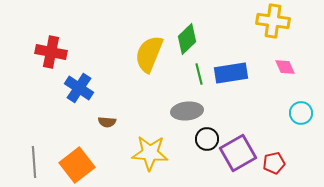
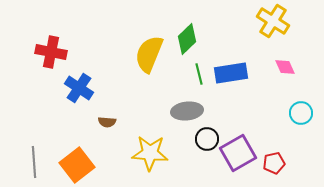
yellow cross: rotated 24 degrees clockwise
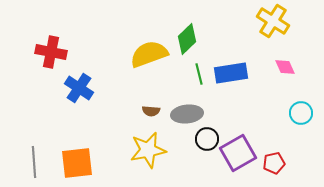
yellow semicircle: rotated 48 degrees clockwise
gray ellipse: moved 3 px down
brown semicircle: moved 44 px right, 11 px up
yellow star: moved 2 px left, 3 px up; rotated 15 degrees counterclockwise
orange square: moved 2 px up; rotated 32 degrees clockwise
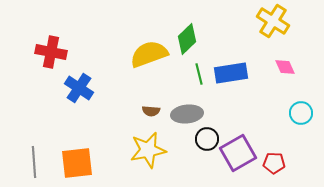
red pentagon: rotated 15 degrees clockwise
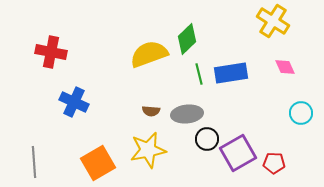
blue cross: moved 5 px left, 14 px down; rotated 8 degrees counterclockwise
orange square: moved 21 px right; rotated 24 degrees counterclockwise
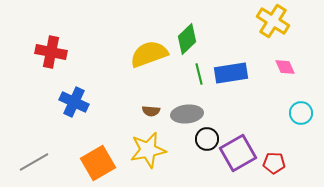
gray line: rotated 64 degrees clockwise
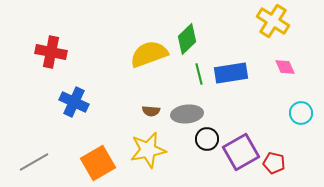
purple square: moved 3 px right, 1 px up
red pentagon: rotated 10 degrees clockwise
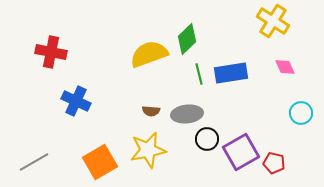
blue cross: moved 2 px right, 1 px up
orange square: moved 2 px right, 1 px up
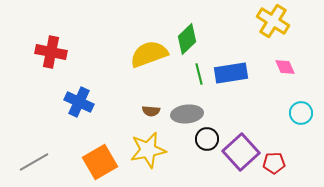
blue cross: moved 3 px right, 1 px down
purple square: rotated 12 degrees counterclockwise
red pentagon: rotated 15 degrees counterclockwise
